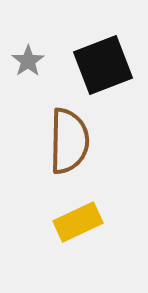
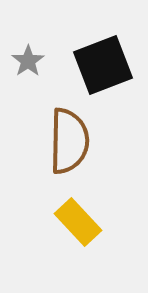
yellow rectangle: rotated 72 degrees clockwise
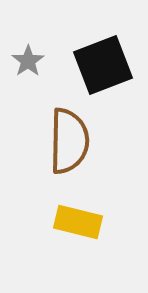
yellow rectangle: rotated 33 degrees counterclockwise
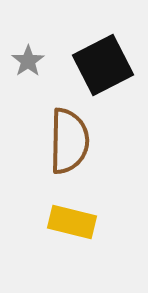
black square: rotated 6 degrees counterclockwise
yellow rectangle: moved 6 px left
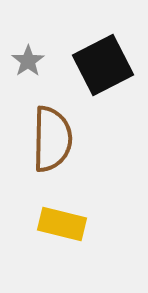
brown semicircle: moved 17 px left, 2 px up
yellow rectangle: moved 10 px left, 2 px down
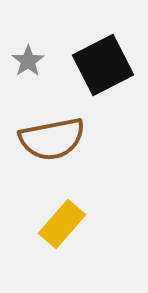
brown semicircle: rotated 78 degrees clockwise
yellow rectangle: rotated 63 degrees counterclockwise
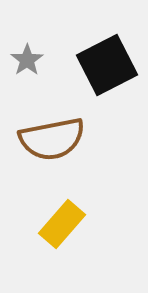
gray star: moved 1 px left, 1 px up
black square: moved 4 px right
